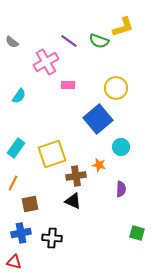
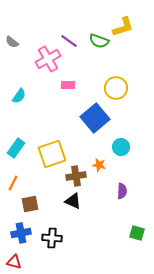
pink cross: moved 2 px right, 3 px up
blue square: moved 3 px left, 1 px up
purple semicircle: moved 1 px right, 2 px down
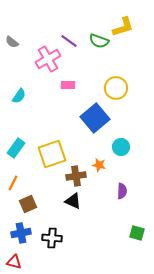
brown square: moved 2 px left; rotated 12 degrees counterclockwise
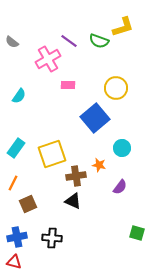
cyan circle: moved 1 px right, 1 px down
purple semicircle: moved 2 px left, 4 px up; rotated 35 degrees clockwise
blue cross: moved 4 px left, 4 px down
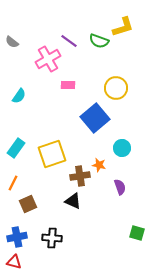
brown cross: moved 4 px right
purple semicircle: rotated 56 degrees counterclockwise
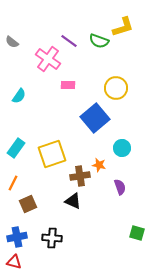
pink cross: rotated 25 degrees counterclockwise
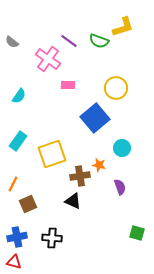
cyan rectangle: moved 2 px right, 7 px up
orange line: moved 1 px down
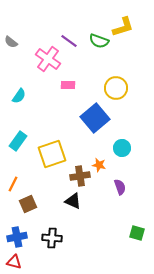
gray semicircle: moved 1 px left
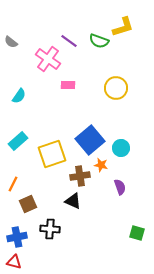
blue square: moved 5 px left, 22 px down
cyan rectangle: rotated 12 degrees clockwise
cyan circle: moved 1 px left
orange star: moved 2 px right
black cross: moved 2 px left, 9 px up
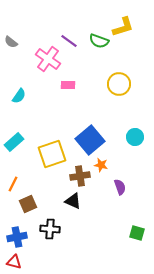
yellow circle: moved 3 px right, 4 px up
cyan rectangle: moved 4 px left, 1 px down
cyan circle: moved 14 px right, 11 px up
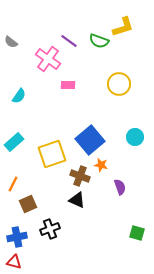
brown cross: rotated 30 degrees clockwise
black triangle: moved 4 px right, 1 px up
black cross: rotated 24 degrees counterclockwise
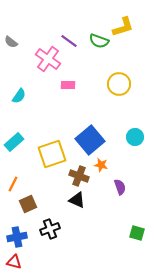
brown cross: moved 1 px left
